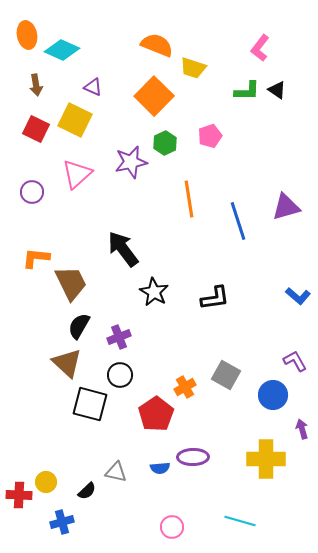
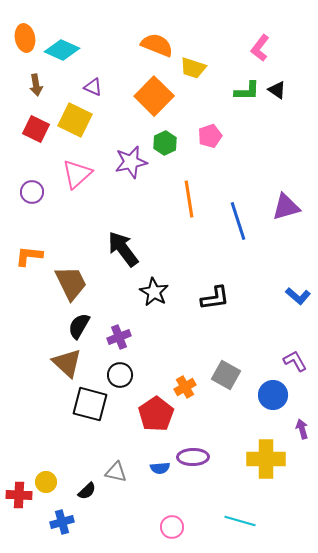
orange ellipse at (27, 35): moved 2 px left, 3 px down
orange L-shape at (36, 258): moved 7 px left, 2 px up
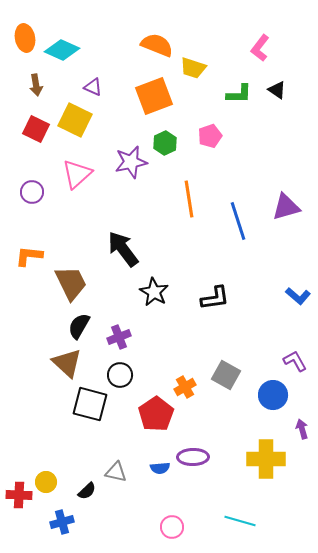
green L-shape at (247, 91): moved 8 px left, 3 px down
orange square at (154, 96): rotated 24 degrees clockwise
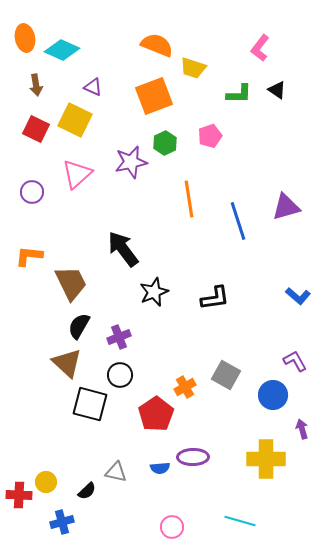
black star at (154, 292): rotated 20 degrees clockwise
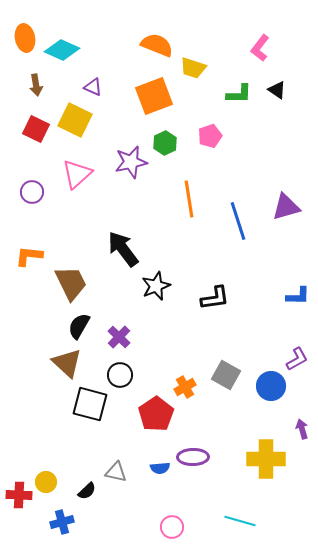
black star at (154, 292): moved 2 px right, 6 px up
blue L-shape at (298, 296): rotated 40 degrees counterclockwise
purple cross at (119, 337): rotated 25 degrees counterclockwise
purple L-shape at (295, 361): moved 2 px right, 2 px up; rotated 90 degrees clockwise
blue circle at (273, 395): moved 2 px left, 9 px up
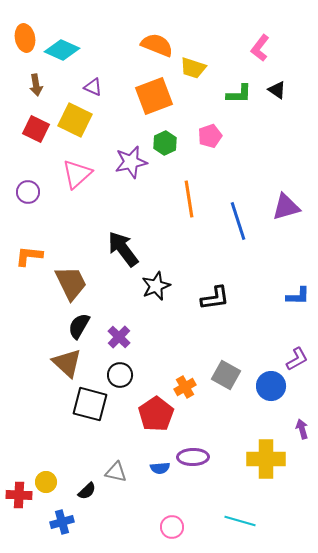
purple circle at (32, 192): moved 4 px left
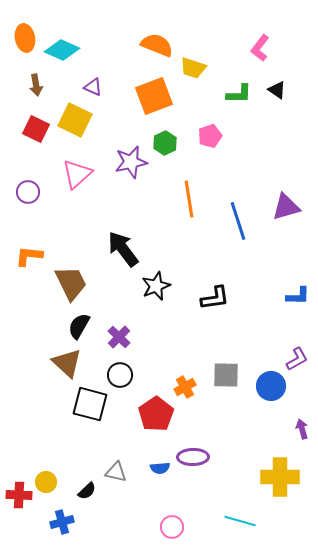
gray square at (226, 375): rotated 28 degrees counterclockwise
yellow cross at (266, 459): moved 14 px right, 18 px down
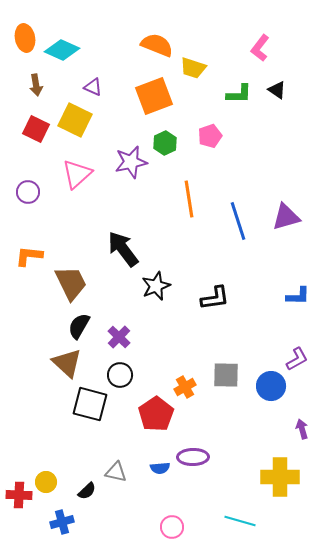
purple triangle at (286, 207): moved 10 px down
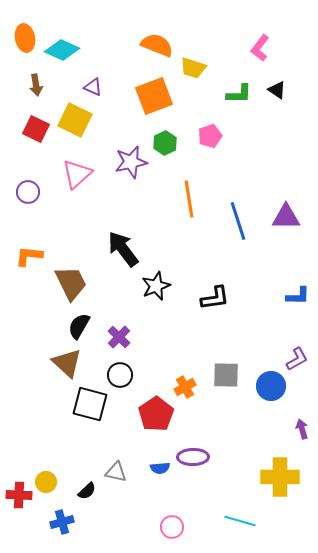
purple triangle at (286, 217): rotated 16 degrees clockwise
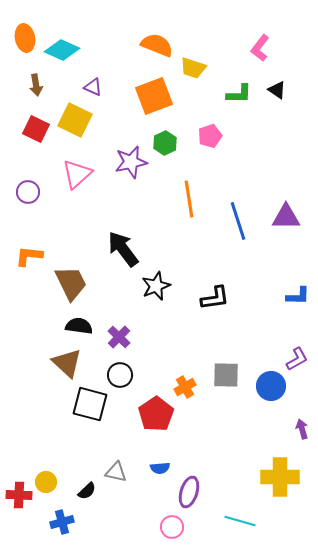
black semicircle at (79, 326): rotated 68 degrees clockwise
purple ellipse at (193, 457): moved 4 px left, 35 px down; rotated 72 degrees counterclockwise
